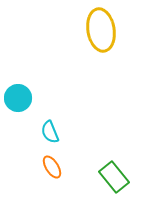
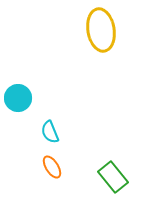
green rectangle: moved 1 px left
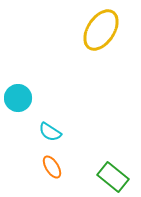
yellow ellipse: rotated 42 degrees clockwise
cyan semicircle: rotated 35 degrees counterclockwise
green rectangle: rotated 12 degrees counterclockwise
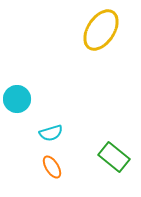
cyan circle: moved 1 px left, 1 px down
cyan semicircle: moved 1 px right, 1 px down; rotated 50 degrees counterclockwise
green rectangle: moved 1 px right, 20 px up
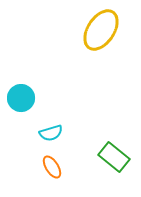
cyan circle: moved 4 px right, 1 px up
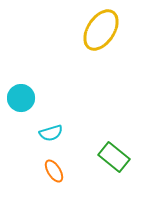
orange ellipse: moved 2 px right, 4 px down
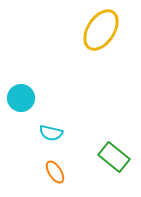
cyan semicircle: rotated 30 degrees clockwise
orange ellipse: moved 1 px right, 1 px down
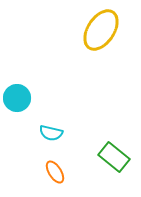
cyan circle: moved 4 px left
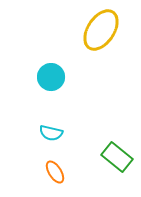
cyan circle: moved 34 px right, 21 px up
green rectangle: moved 3 px right
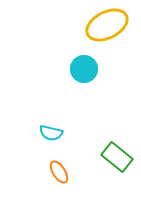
yellow ellipse: moved 6 px right, 5 px up; rotated 30 degrees clockwise
cyan circle: moved 33 px right, 8 px up
orange ellipse: moved 4 px right
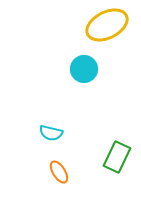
green rectangle: rotated 76 degrees clockwise
